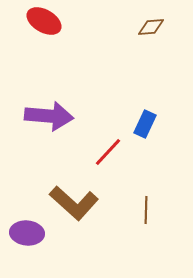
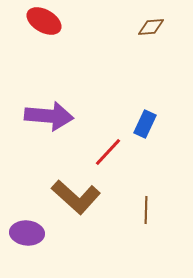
brown L-shape: moved 2 px right, 6 px up
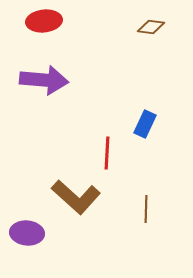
red ellipse: rotated 36 degrees counterclockwise
brown diamond: rotated 12 degrees clockwise
purple arrow: moved 5 px left, 36 px up
red line: moved 1 px left, 1 px down; rotated 40 degrees counterclockwise
brown line: moved 1 px up
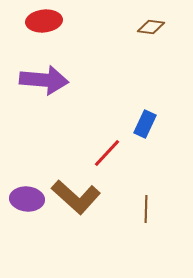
red line: rotated 40 degrees clockwise
purple ellipse: moved 34 px up
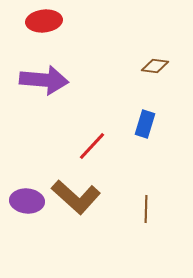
brown diamond: moved 4 px right, 39 px down
blue rectangle: rotated 8 degrees counterclockwise
red line: moved 15 px left, 7 px up
purple ellipse: moved 2 px down
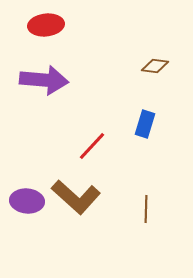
red ellipse: moved 2 px right, 4 px down
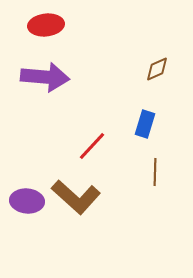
brown diamond: moved 2 px right, 3 px down; rotated 32 degrees counterclockwise
purple arrow: moved 1 px right, 3 px up
brown line: moved 9 px right, 37 px up
